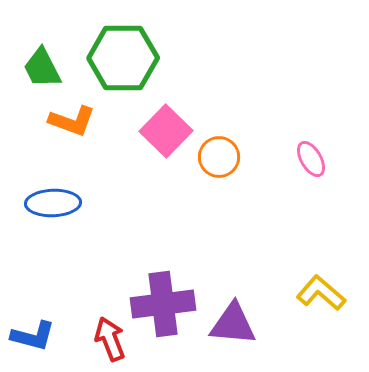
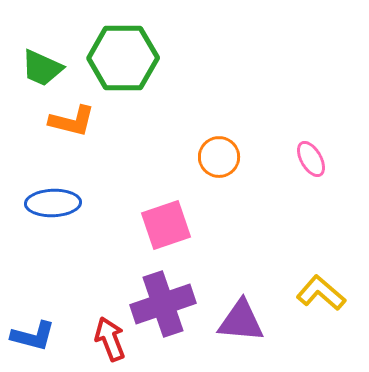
green trapezoid: rotated 39 degrees counterclockwise
orange L-shape: rotated 6 degrees counterclockwise
pink square: moved 94 px down; rotated 27 degrees clockwise
purple cross: rotated 12 degrees counterclockwise
purple triangle: moved 8 px right, 3 px up
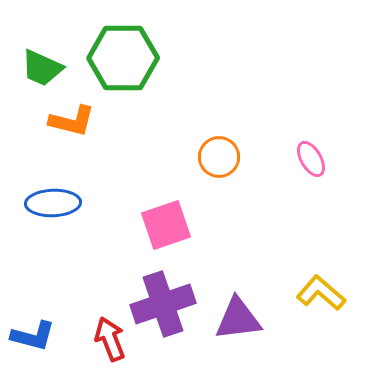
purple triangle: moved 3 px left, 2 px up; rotated 12 degrees counterclockwise
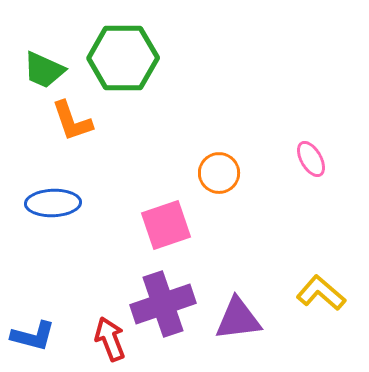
green trapezoid: moved 2 px right, 2 px down
orange L-shape: rotated 57 degrees clockwise
orange circle: moved 16 px down
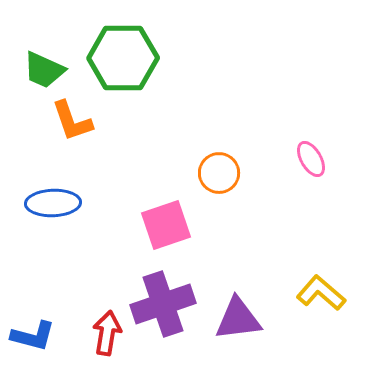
red arrow: moved 3 px left, 6 px up; rotated 30 degrees clockwise
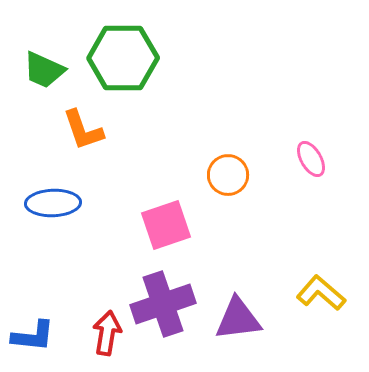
orange L-shape: moved 11 px right, 9 px down
orange circle: moved 9 px right, 2 px down
blue L-shape: rotated 9 degrees counterclockwise
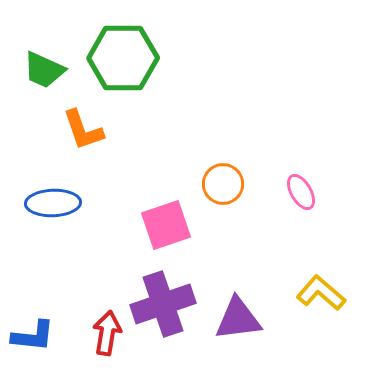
pink ellipse: moved 10 px left, 33 px down
orange circle: moved 5 px left, 9 px down
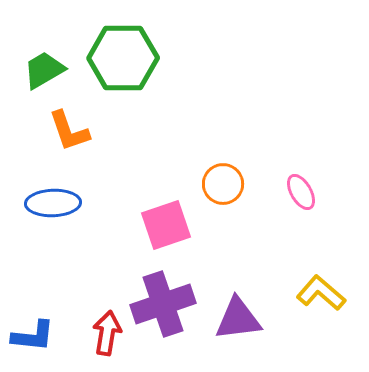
green trapezoid: rotated 126 degrees clockwise
orange L-shape: moved 14 px left, 1 px down
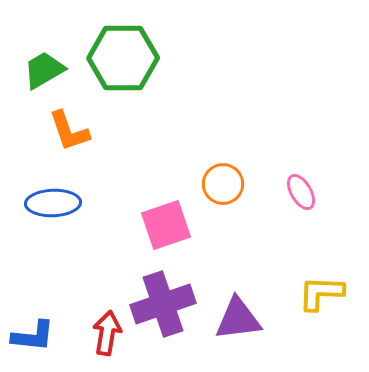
yellow L-shape: rotated 39 degrees counterclockwise
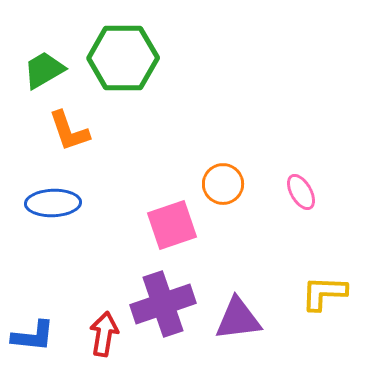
pink square: moved 6 px right
yellow L-shape: moved 3 px right
red arrow: moved 3 px left, 1 px down
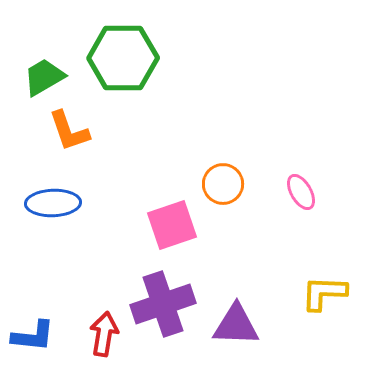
green trapezoid: moved 7 px down
purple triangle: moved 2 px left, 6 px down; rotated 9 degrees clockwise
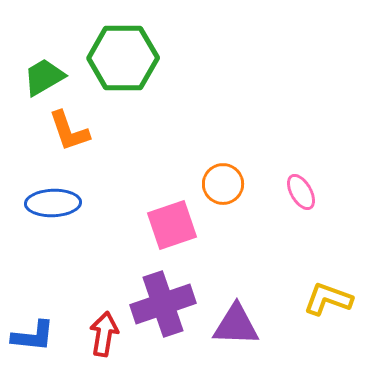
yellow L-shape: moved 4 px right, 6 px down; rotated 18 degrees clockwise
